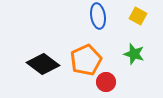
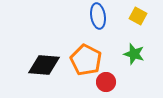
orange pentagon: rotated 20 degrees counterclockwise
black diamond: moved 1 px right, 1 px down; rotated 32 degrees counterclockwise
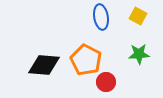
blue ellipse: moved 3 px right, 1 px down
green star: moved 5 px right; rotated 20 degrees counterclockwise
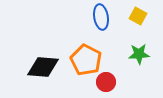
black diamond: moved 1 px left, 2 px down
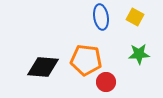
yellow square: moved 3 px left, 1 px down
orange pentagon: rotated 20 degrees counterclockwise
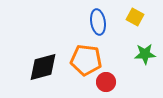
blue ellipse: moved 3 px left, 5 px down
green star: moved 6 px right
black diamond: rotated 20 degrees counterclockwise
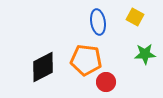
black diamond: rotated 12 degrees counterclockwise
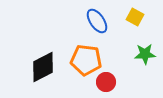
blue ellipse: moved 1 px left, 1 px up; rotated 25 degrees counterclockwise
